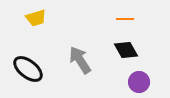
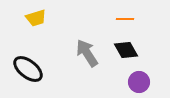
gray arrow: moved 7 px right, 7 px up
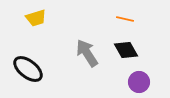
orange line: rotated 12 degrees clockwise
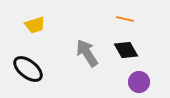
yellow trapezoid: moved 1 px left, 7 px down
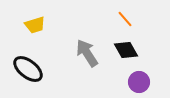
orange line: rotated 36 degrees clockwise
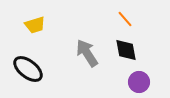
black diamond: rotated 20 degrees clockwise
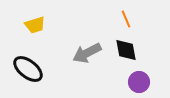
orange line: moved 1 px right; rotated 18 degrees clockwise
gray arrow: rotated 84 degrees counterclockwise
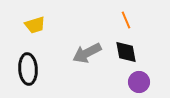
orange line: moved 1 px down
black diamond: moved 2 px down
black ellipse: rotated 48 degrees clockwise
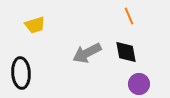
orange line: moved 3 px right, 4 px up
black ellipse: moved 7 px left, 4 px down
purple circle: moved 2 px down
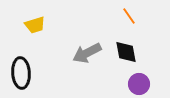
orange line: rotated 12 degrees counterclockwise
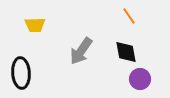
yellow trapezoid: rotated 15 degrees clockwise
gray arrow: moved 6 px left, 2 px up; rotated 28 degrees counterclockwise
purple circle: moved 1 px right, 5 px up
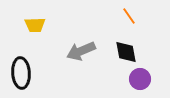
gray arrow: rotated 32 degrees clockwise
